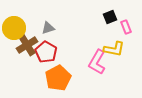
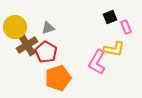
yellow circle: moved 1 px right, 1 px up
orange pentagon: rotated 10 degrees clockwise
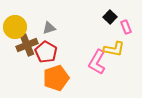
black square: rotated 24 degrees counterclockwise
gray triangle: moved 1 px right
brown cross: rotated 10 degrees clockwise
orange pentagon: moved 2 px left
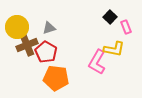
yellow circle: moved 2 px right
orange pentagon: rotated 25 degrees clockwise
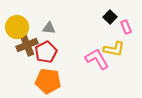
gray triangle: rotated 24 degrees clockwise
red pentagon: rotated 15 degrees clockwise
pink L-shape: moved 3 px up; rotated 120 degrees clockwise
orange pentagon: moved 8 px left, 3 px down
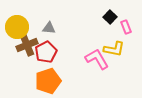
orange pentagon: rotated 25 degrees counterclockwise
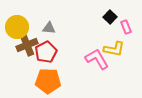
orange pentagon: rotated 20 degrees clockwise
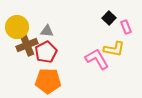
black square: moved 1 px left, 1 px down
gray triangle: moved 2 px left, 3 px down
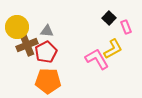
yellow L-shape: moved 1 px left; rotated 40 degrees counterclockwise
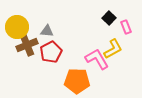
red pentagon: moved 5 px right
orange pentagon: moved 29 px right
